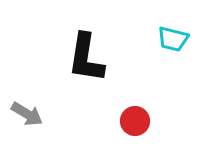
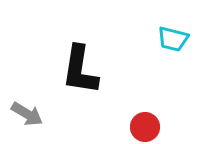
black L-shape: moved 6 px left, 12 px down
red circle: moved 10 px right, 6 px down
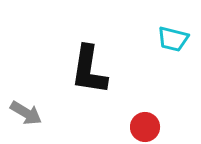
black L-shape: moved 9 px right
gray arrow: moved 1 px left, 1 px up
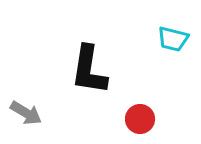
red circle: moved 5 px left, 8 px up
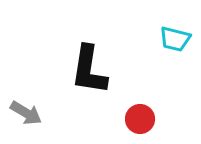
cyan trapezoid: moved 2 px right
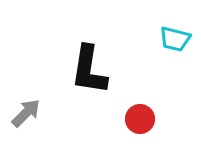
gray arrow: rotated 76 degrees counterclockwise
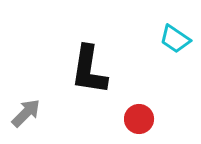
cyan trapezoid: rotated 20 degrees clockwise
red circle: moved 1 px left
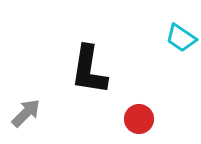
cyan trapezoid: moved 6 px right, 1 px up
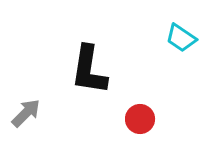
red circle: moved 1 px right
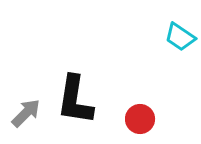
cyan trapezoid: moved 1 px left, 1 px up
black L-shape: moved 14 px left, 30 px down
